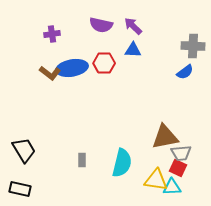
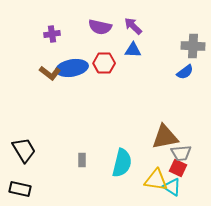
purple semicircle: moved 1 px left, 2 px down
cyan triangle: rotated 36 degrees clockwise
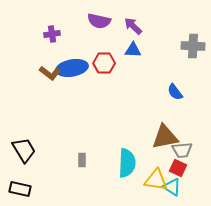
purple semicircle: moved 1 px left, 6 px up
blue semicircle: moved 10 px left, 20 px down; rotated 90 degrees clockwise
gray trapezoid: moved 1 px right, 3 px up
cyan semicircle: moved 5 px right; rotated 12 degrees counterclockwise
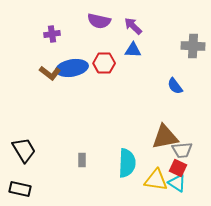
blue semicircle: moved 6 px up
cyan triangle: moved 5 px right, 4 px up
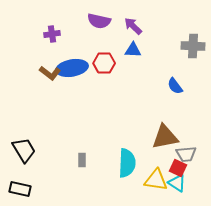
gray trapezoid: moved 4 px right, 4 px down
